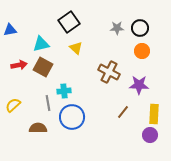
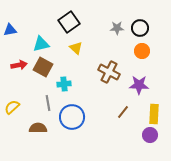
cyan cross: moved 7 px up
yellow semicircle: moved 1 px left, 2 px down
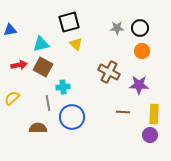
black square: rotated 20 degrees clockwise
yellow triangle: moved 4 px up
cyan cross: moved 1 px left, 3 px down
yellow semicircle: moved 9 px up
brown line: rotated 56 degrees clockwise
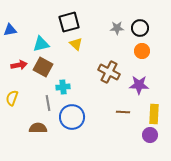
yellow semicircle: rotated 28 degrees counterclockwise
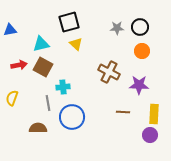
black circle: moved 1 px up
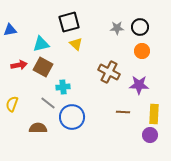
yellow semicircle: moved 6 px down
gray line: rotated 42 degrees counterclockwise
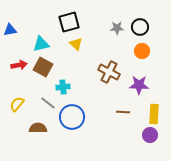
yellow semicircle: moved 5 px right; rotated 21 degrees clockwise
